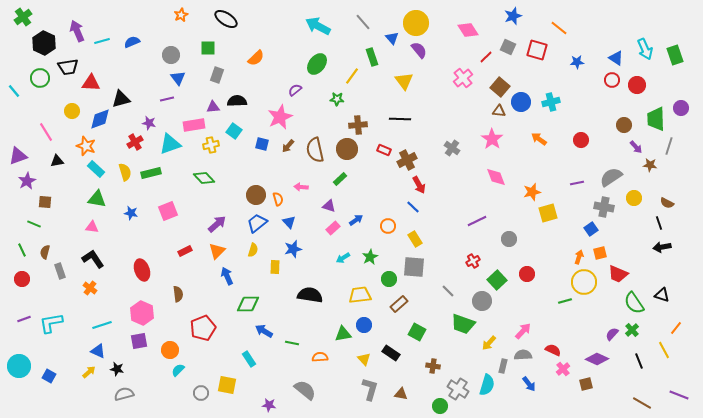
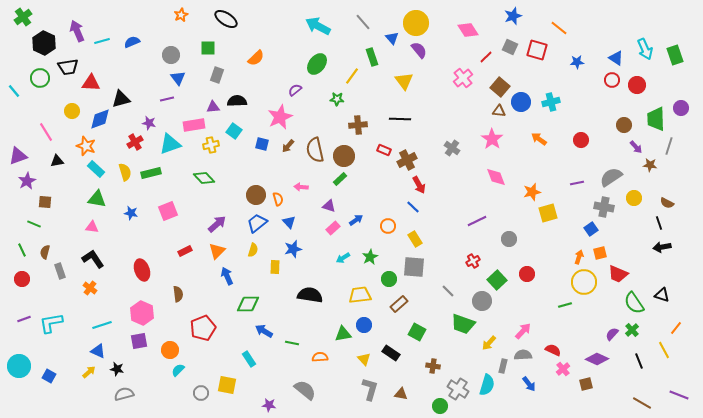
gray square at (508, 47): moved 2 px right
brown circle at (347, 149): moved 3 px left, 7 px down
green line at (565, 301): moved 4 px down
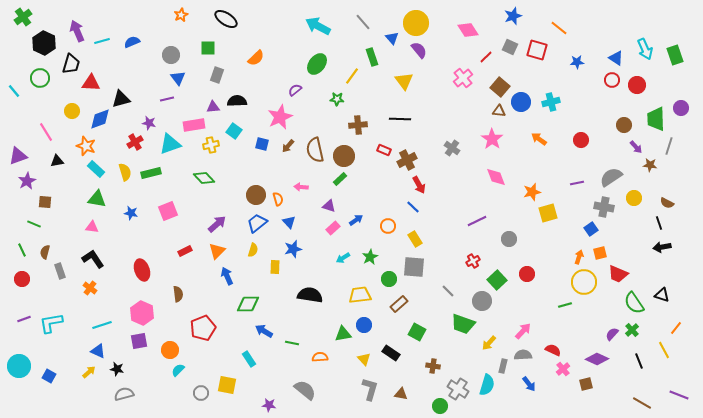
black trapezoid at (68, 67): moved 3 px right, 3 px up; rotated 65 degrees counterclockwise
